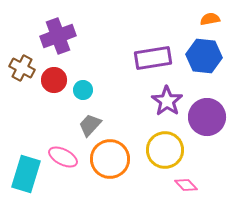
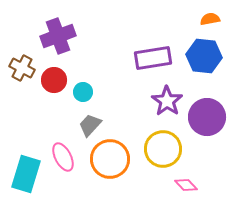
cyan circle: moved 2 px down
yellow circle: moved 2 px left, 1 px up
pink ellipse: rotated 36 degrees clockwise
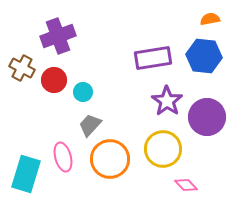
pink ellipse: rotated 12 degrees clockwise
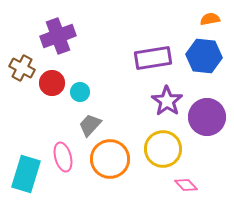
red circle: moved 2 px left, 3 px down
cyan circle: moved 3 px left
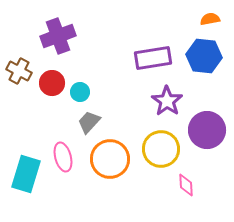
brown cross: moved 3 px left, 3 px down
purple circle: moved 13 px down
gray trapezoid: moved 1 px left, 3 px up
yellow circle: moved 2 px left
pink diamond: rotated 40 degrees clockwise
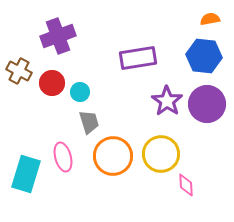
purple rectangle: moved 15 px left
gray trapezoid: rotated 120 degrees clockwise
purple circle: moved 26 px up
yellow circle: moved 5 px down
orange circle: moved 3 px right, 3 px up
